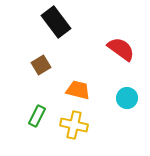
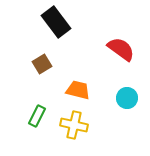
brown square: moved 1 px right, 1 px up
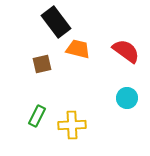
red semicircle: moved 5 px right, 2 px down
brown square: rotated 18 degrees clockwise
orange trapezoid: moved 41 px up
yellow cross: moved 2 px left; rotated 16 degrees counterclockwise
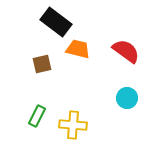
black rectangle: rotated 16 degrees counterclockwise
yellow cross: moved 1 px right; rotated 8 degrees clockwise
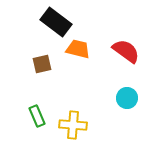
green rectangle: rotated 50 degrees counterclockwise
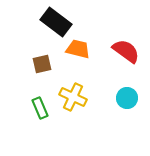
green rectangle: moved 3 px right, 8 px up
yellow cross: moved 28 px up; rotated 20 degrees clockwise
